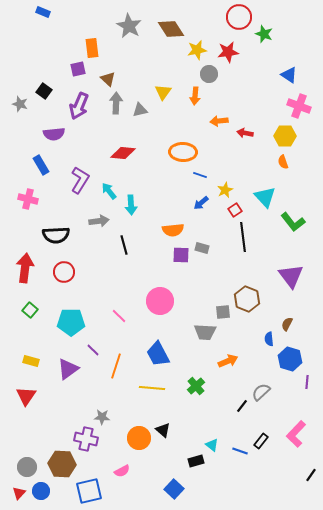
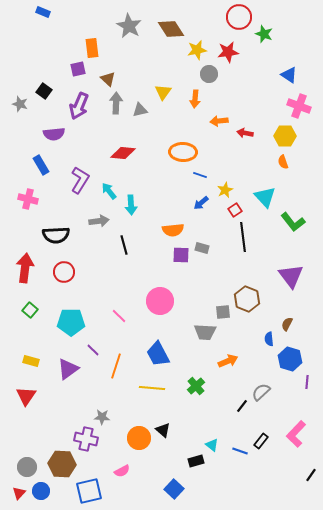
orange arrow at (195, 96): moved 3 px down
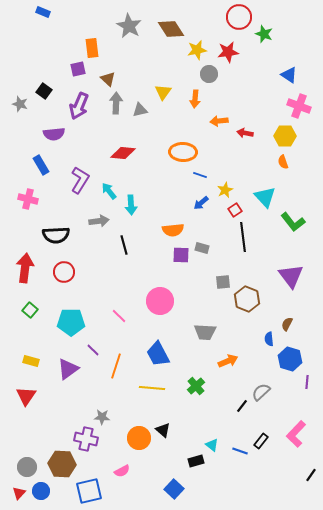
gray square at (223, 312): moved 30 px up
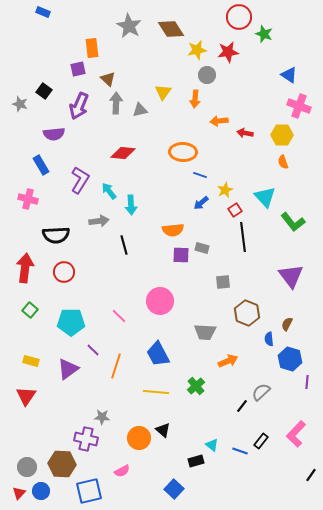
gray circle at (209, 74): moved 2 px left, 1 px down
yellow hexagon at (285, 136): moved 3 px left, 1 px up
brown hexagon at (247, 299): moved 14 px down
yellow line at (152, 388): moved 4 px right, 4 px down
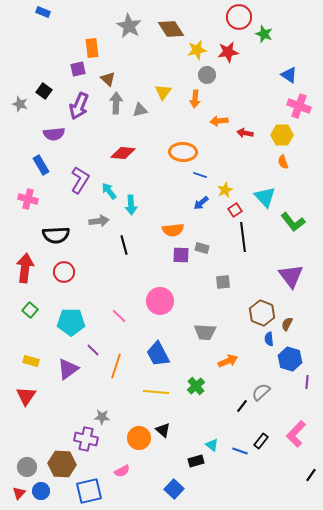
brown hexagon at (247, 313): moved 15 px right
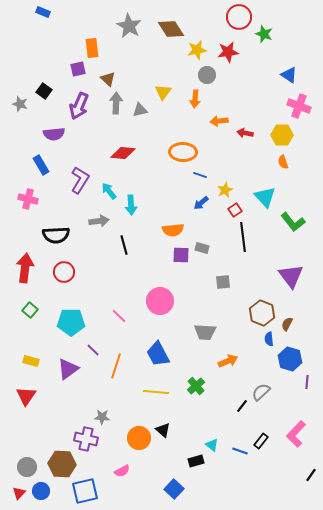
blue square at (89, 491): moved 4 px left
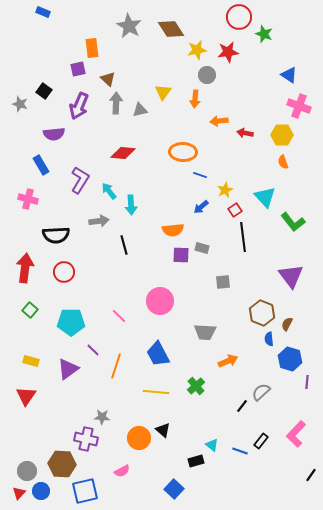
blue arrow at (201, 203): moved 4 px down
gray circle at (27, 467): moved 4 px down
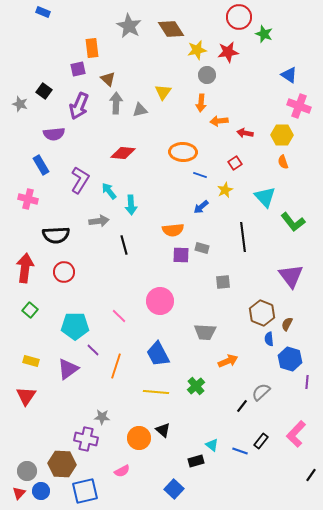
orange arrow at (195, 99): moved 6 px right, 4 px down
red square at (235, 210): moved 47 px up
cyan pentagon at (71, 322): moved 4 px right, 4 px down
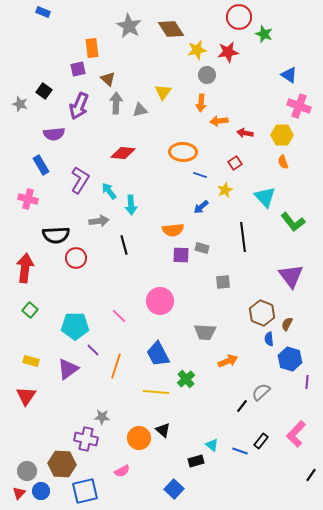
red circle at (64, 272): moved 12 px right, 14 px up
green cross at (196, 386): moved 10 px left, 7 px up
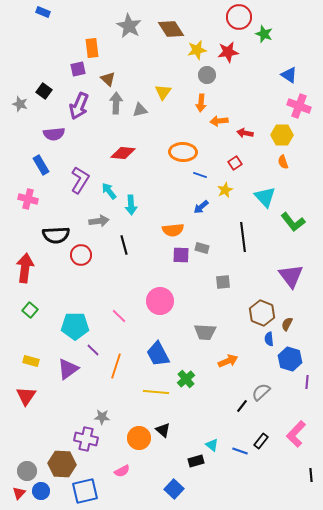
red circle at (76, 258): moved 5 px right, 3 px up
black line at (311, 475): rotated 40 degrees counterclockwise
